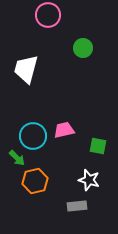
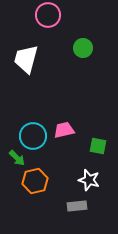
white trapezoid: moved 10 px up
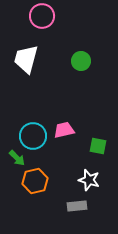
pink circle: moved 6 px left, 1 px down
green circle: moved 2 px left, 13 px down
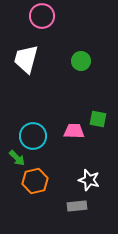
pink trapezoid: moved 10 px right, 1 px down; rotated 15 degrees clockwise
green square: moved 27 px up
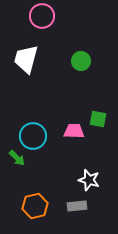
orange hexagon: moved 25 px down
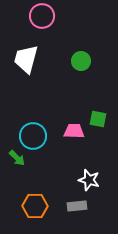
orange hexagon: rotated 15 degrees clockwise
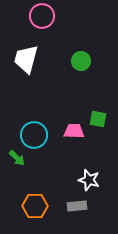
cyan circle: moved 1 px right, 1 px up
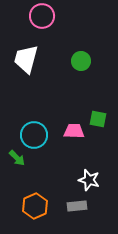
orange hexagon: rotated 25 degrees counterclockwise
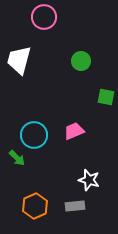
pink circle: moved 2 px right, 1 px down
white trapezoid: moved 7 px left, 1 px down
green square: moved 8 px right, 22 px up
pink trapezoid: rotated 25 degrees counterclockwise
gray rectangle: moved 2 px left
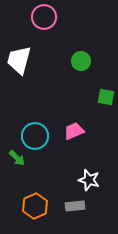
cyan circle: moved 1 px right, 1 px down
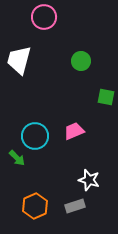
gray rectangle: rotated 12 degrees counterclockwise
